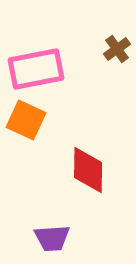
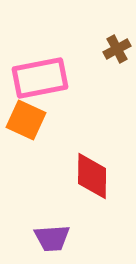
brown cross: rotated 8 degrees clockwise
pink rectangle: moved 4 px right, 9 px down
red diamond: moved 4 px right, 6 px down
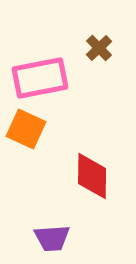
brown cross: moved 18 px left, 1 px up; rotated 16 degrees counterclockwise
orange square: moved 9 px down
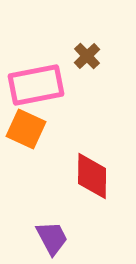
brown cross: moved 12 px left, 8 px down
pink rectangle: moved 4 px left, 7 px down
purple trapezoid: rotated 114 degrees counterclockwise
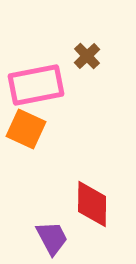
red diamond: moved 28 px down
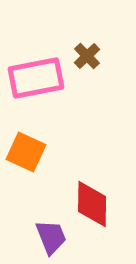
pink rectangle: moved 7 px up
orange square: moved 23 px down
purple trapezoid: moved 1 px left, 1 px up; rotated 6 degrees clockwise
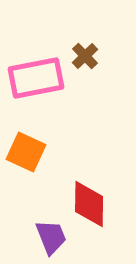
brown cross: moved 2 px left
red diamond: moved 3 px left
